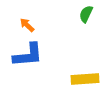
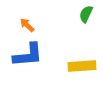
yellow rectangle: moved 3 px left, 13 px up
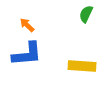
blue L-shape: moved 1 px left, 1 px up
yellow rectangle: rotated 8 degrees clockwise
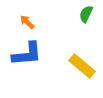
orange arrow: moved 3 px up
yellow rectangle: rotated 36 degrees clockwise
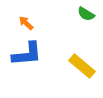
green semicircle: rotated 84 degrees counterclockwise
orange arrow: moved 1 px left, 1 px down
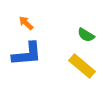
green semicircle: moved 21 px down
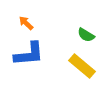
blue L-shape: moved 2 px right
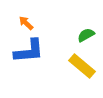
green semicircle: rotated 120 degrees clockwise
blue L-shape: moved 3 px up
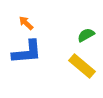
blue L-shape: moved 2 px left, 1 px down
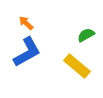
blue L-shape: rotated 24 degrees counterclockwise
yellow rectangle: moved 5 px left
